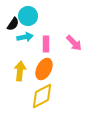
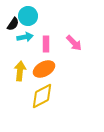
orange ellipse: rotated 35 degrees clockwise
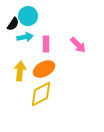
pink arrow: moved 4 px right, 2 px down
yellow diamond: moved 1 px left, 2 px up
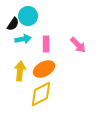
cyan arrow: moved 2 px left, 2 px down
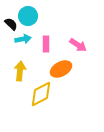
black semicircle: moved 2 px left; rotated 80 degrees counterclockwise
pink arrow: rotated 12 degrees counterclockwise
orange ellipse: moved 17 px right
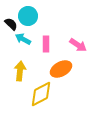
cyan arrow: rotated 140 degrees counterclockwise
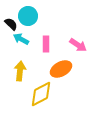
cyan arrow: moved 2 px left
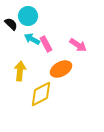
cyan arrow: moved 11 px right
pink rectangle: rotated 28 degrees counterclockwise
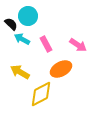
cyan arrow: moved 10 px left
yellow arrow: moved 1 px down; rotated 66 degrees counterclockwise
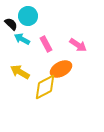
yellow diamond: moved 4 px right, 7 px up
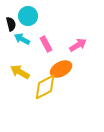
black semicircle: rotated 32 degrees clockwise
pink arrow: rotated 66 degrees counterclockwise
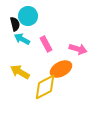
black semicircle: moved 4 px right
pink arrow: moved 4 px down; rotated 48 degrees clockwise
